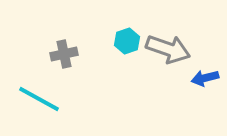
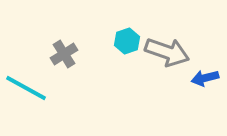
gray arrow: moved 1 px left, 3 px down
gray cross: rotated 20 degrees counterclockwise
cyan line: moved 13 px left, 11 px up
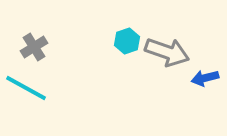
gray cross: moved 30 px left, 7 px up
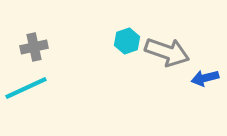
gray cross: rotated 20 degrees clockwise
cyan line: rotated 54 degrees counterclockwise
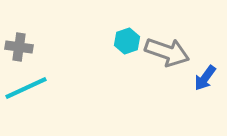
gray cross: moved 15 px left; rotated 20 degrees clockwise
blue arrow: rotated 40 degrees counterclockwise
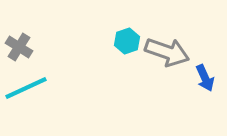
gray cross: rotated 24 degrees clockwise
blue arrow: rotated 60 degrees counterclockwise
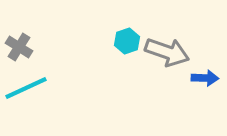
blue arrow: rotated 64 degrees counterclockwise
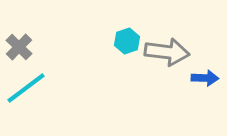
gray cross: rotated 12 degrees clockwise
gray arrow: rotated 12 degrees counterclockwise
cyan line: rotated 12 degrees counterclockwise
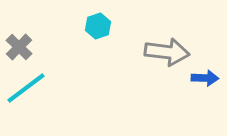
cyan hexagon: moved 29 px left, 15 px up
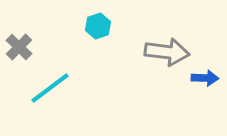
cyan line: moved 24 px right
